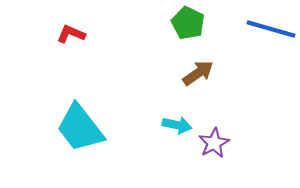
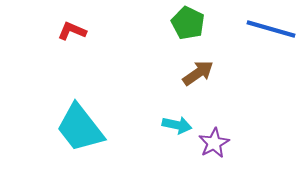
red L-shape: moved 1 px right, 3 px up
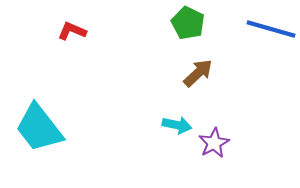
brown arrow: rotated 8 degrees counterclockwise
cyan trapezoid: moved 41 px left
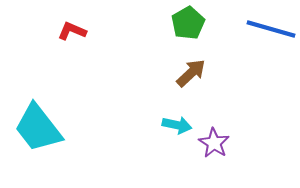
green pentagon: rotated 16 degrees clockwise
brown arrow: moved 7 px left
cyan trapezoid: moved 1 px left
purple star: rotated 12 degrees counterclockwise
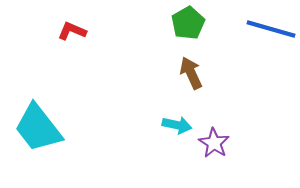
brown arrow: rotated 72 degrees counterclockwise
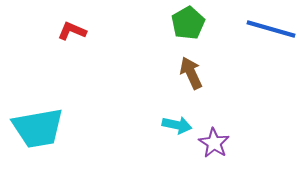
cyan trapezoid: rotated 62 degrees counterclockwise
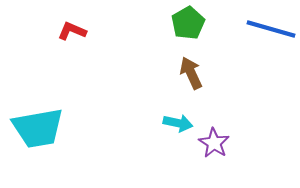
cyan arrow: moved 1 px right, 2 px up
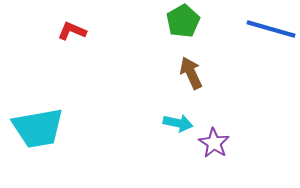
green pentagon: moved 5 px left, 2 px up
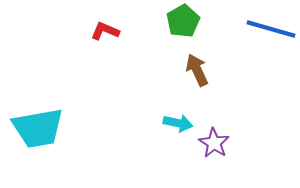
red L-shape: moved 33 px right
brown arrow: moved 6 px right, 3 px up
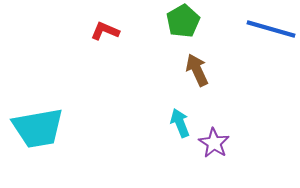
cyan arrow: moved 2 px right; rotated 124 degrees counterclockwise
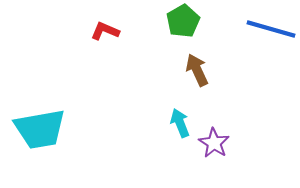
cyan trapezoid: moved 2 px right, 1 px down
